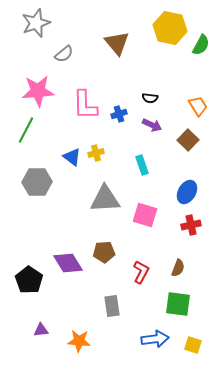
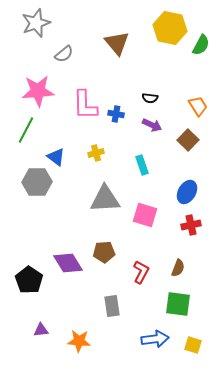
blue cross: moved 3 px left; rotated 28 degrees clockwise
blue triangle: moved 16 px left
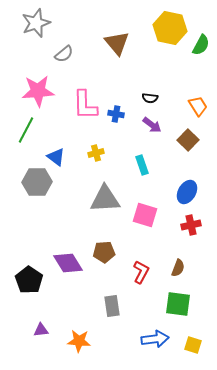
purple arrow: rotated 12 degrees clockwise
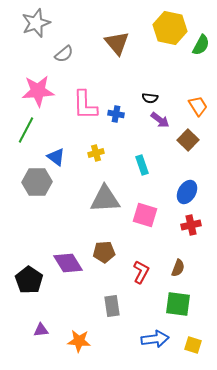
purple arrow: moved 8 px right, 5 px up
